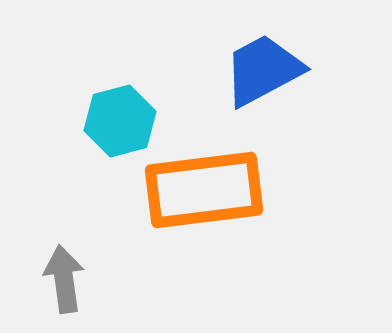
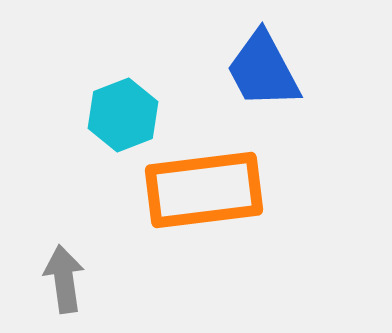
blue trapezoid: rotated 90 degrees counterclockwise
cyan hexagon: moved 3 px right, 6 px up; rotated 6 degrees counterclockwise
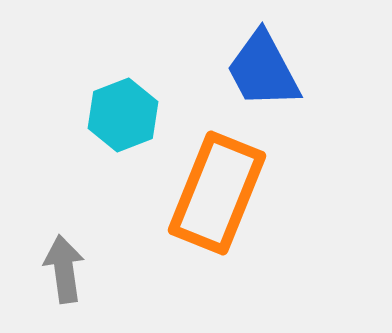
orange rectangle: moved 13 px right, 3 px down; rotated 61 degrees counterclockwise
gray arrow: moved 10 px up
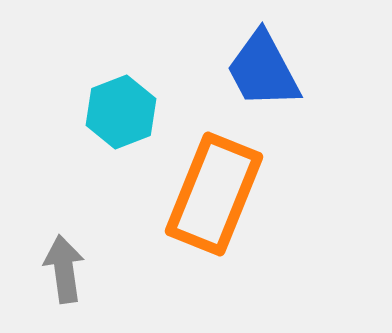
cyan hexagon: moved 2 px left, 3 px up
orange rectangle: moved 3 px left, 1 px down
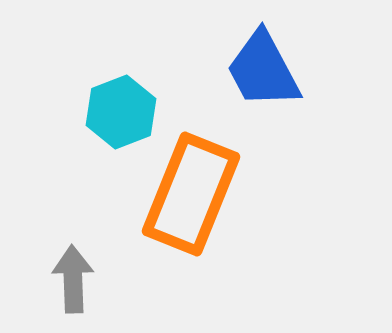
orange rectangle: moved 23 px left
gray arrow: moved 9 px right, 10 px down; rotated 6 degrees clockwise
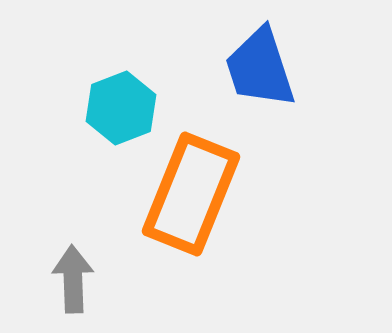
blue trapezoid: moved 3 px left, 2 px up; rotated 10 degrees clockwise
cyan hexagon: moved 4 px up
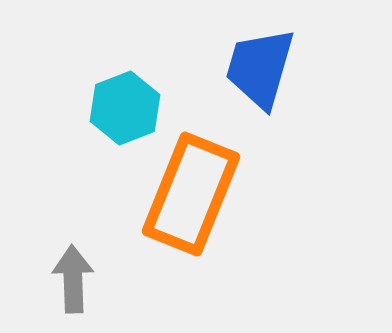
blue trapezoid: rotated 34 degrees clockwise
cyan hexagon: moved 4 px right
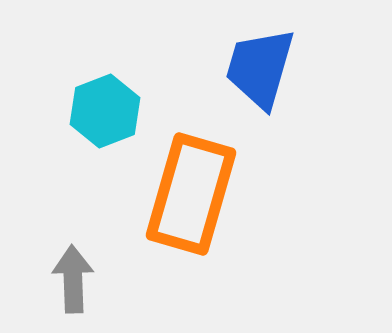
cyan hexagon: moved 20 px left, 3 px down
orange rectangle: rotated 6 degrees counterclockwise
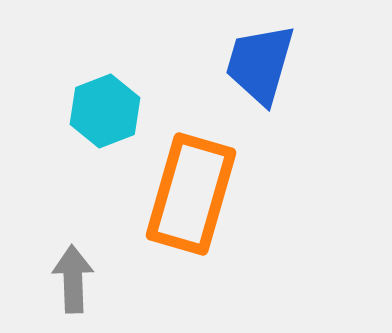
blue trapezoid: moved 4 px up
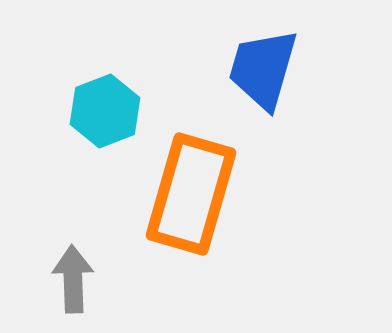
blue trapezoid: moved 3 px right, 5 px down
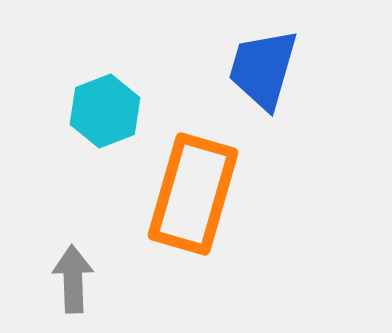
orange rectangle: moved 2 px right
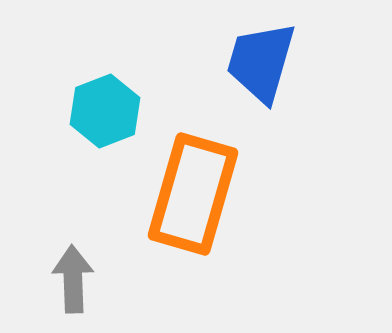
blue trapezoid: moved 2 px left, 7 px up
